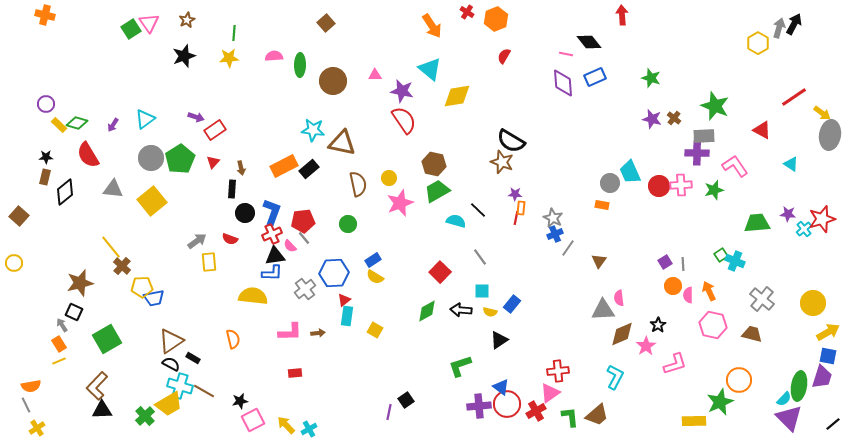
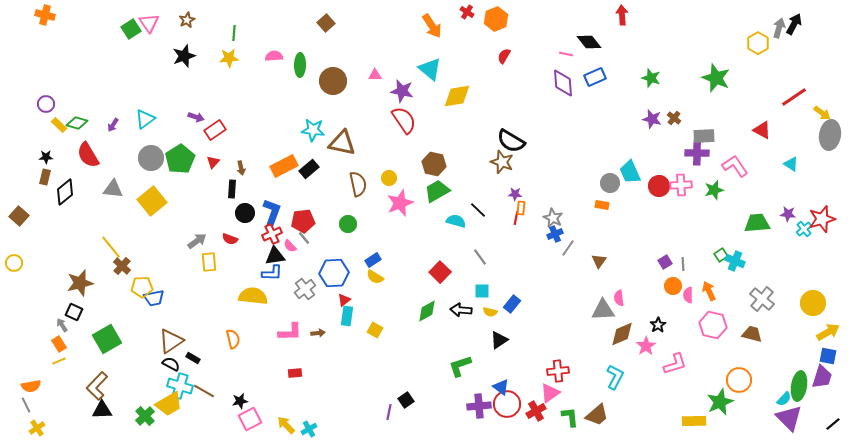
green star at (715, 106): moved 1 px right, 28 px up
pink square at (253, 420): moved 3 px left, 1 px up
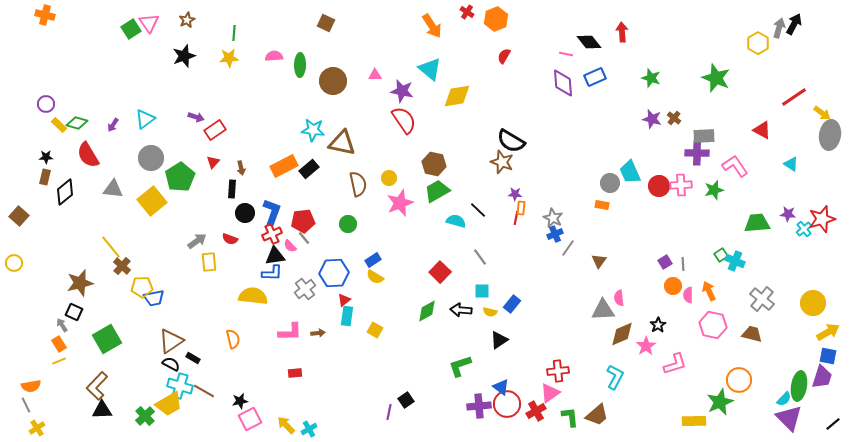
red arrow at (622, 15): moved 17 px down
brown square at (326, 23): rotated 24 degrees counterclockwise
green pentagon at (180, 159): moved 18 px down
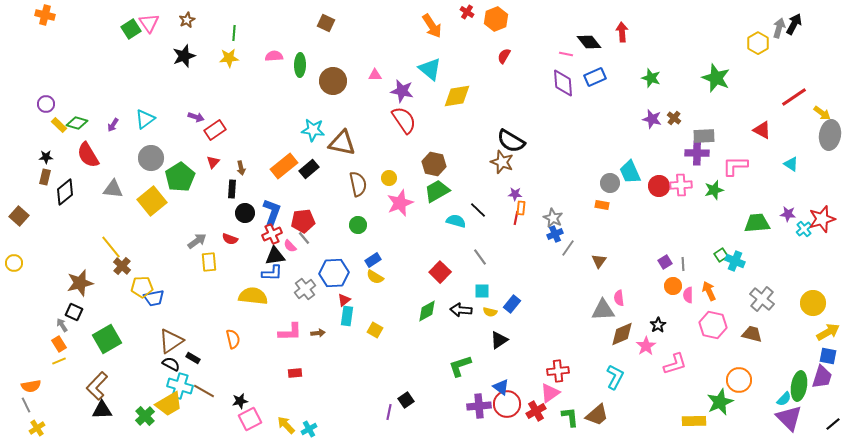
orange rectangle at (284, 166): rotated 12 degrees counterclockwise
pink L-shape at (735, 166): rotated 56 degrees counterclockwise
green circle at (348, 224): moved 10 px right, 1 px down
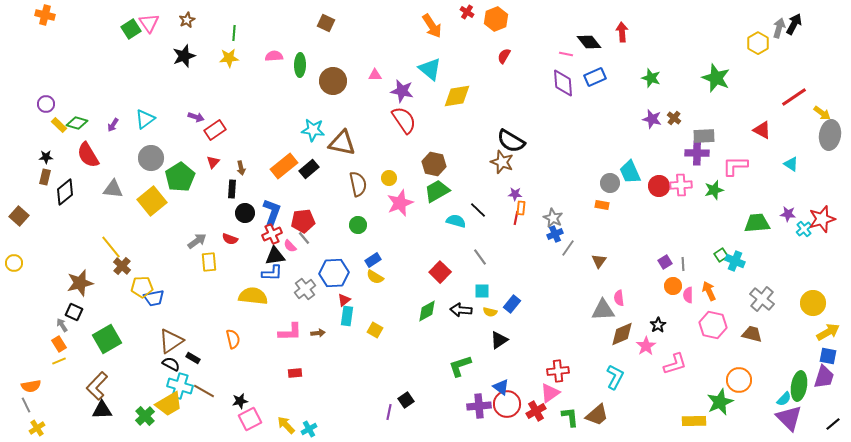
purple trapezoid at (822, 377): moved 2 px right
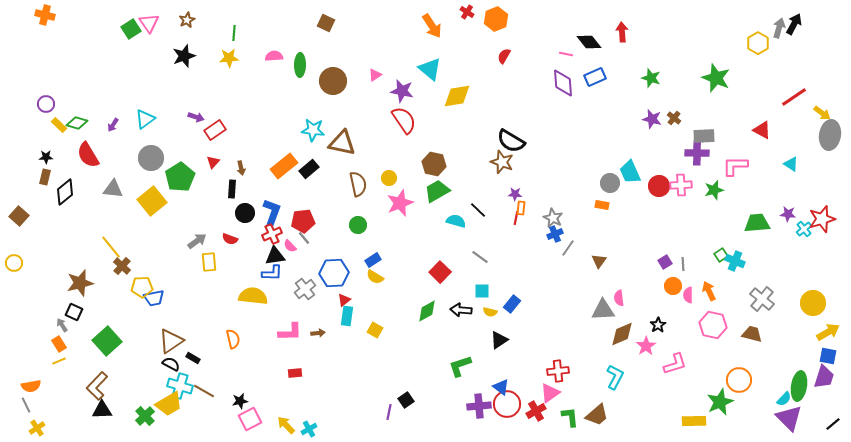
pink triangle at (375, 75): rotated 32 degrees counterclockwise
gray line at (480, 257): rotated 18 degrees counterclockwise
green square at (107, 339): moved 2 px down; rotated 12 degrees counterclockwise
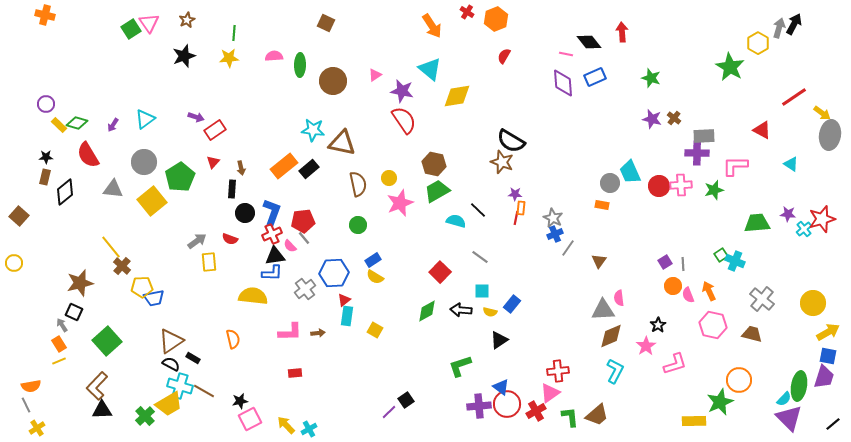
green star at (716, 78): moved 14 px right, 11 px up; rotated 8 degrees clockwise
gray circle at (151, 158): moved 7 px left, 4 px down
pink semicircle at (688, 295): rotated 21 degrees counterclockwise
brown diamond at (622, 334): moved 11 px left, 2 px down
cyan L-shape at (615, 377): moved 6 px up
purple line at (389, 412): rotated 35 degrees clockwise
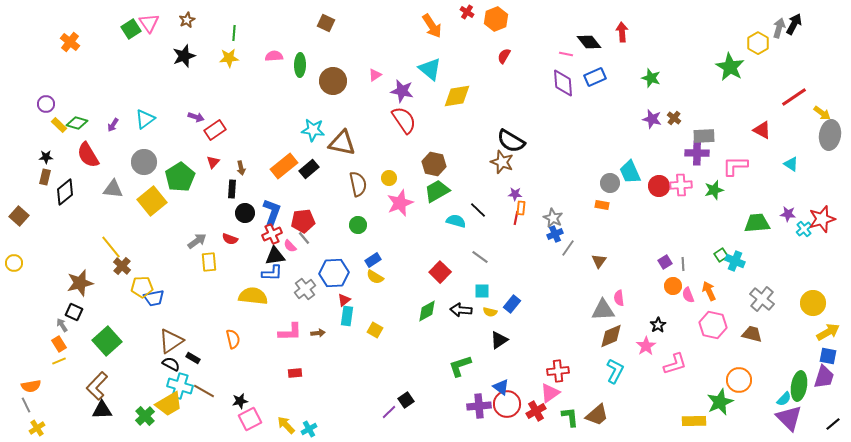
orange cross at (45, 15): moved 25 px right, 27 px down; rotated 24 degrees clockwise
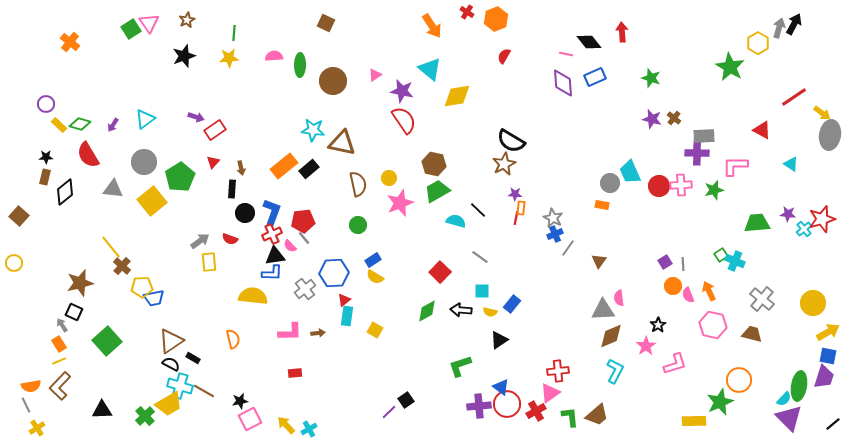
green diamond at (77, 123): moved 3 px right, 1 px down
brown star at (502, 162): moved 2 px right, 2 px down; rotated 25 degrees clockwise
gray arrow at (197, 241): moved 3 px right
brown L-shape at (97, 386): moved 37 px left
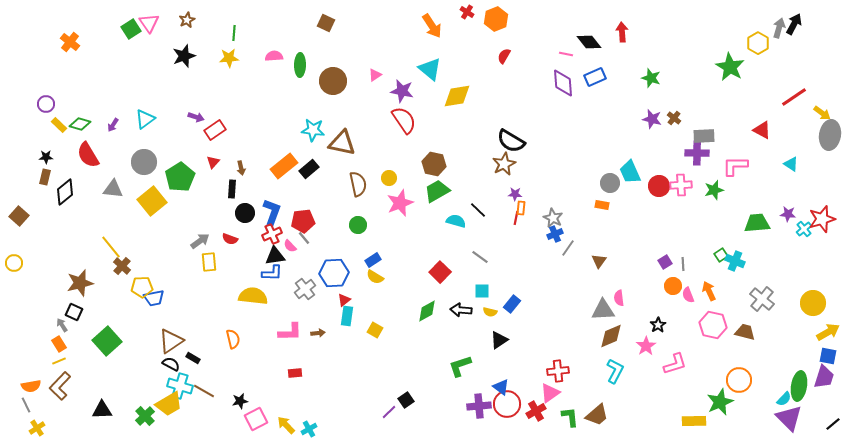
brown trapezoid at (752, 334): moved 7 px left, 2 px up
pink square at (250, 419): moved 6 px right
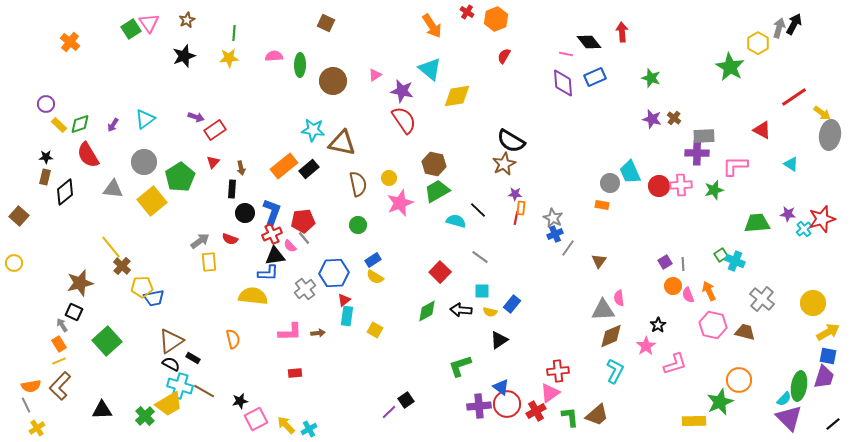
green diamond at (80, 124): rotated 35 degrees counterclockwise
blue L-shape at (272, 273): moved 4 px left
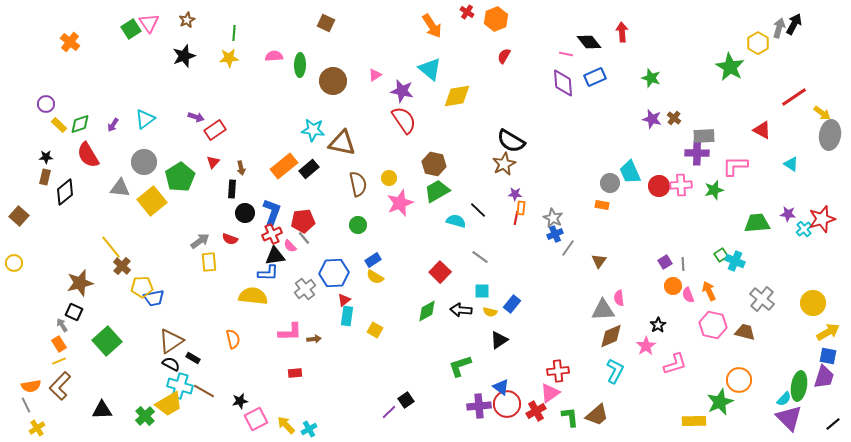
gray triangle at (113, 189): moved 7 px right, 1 px up
brown arrow at (318, 333): moved 4 px left, 6 px down
